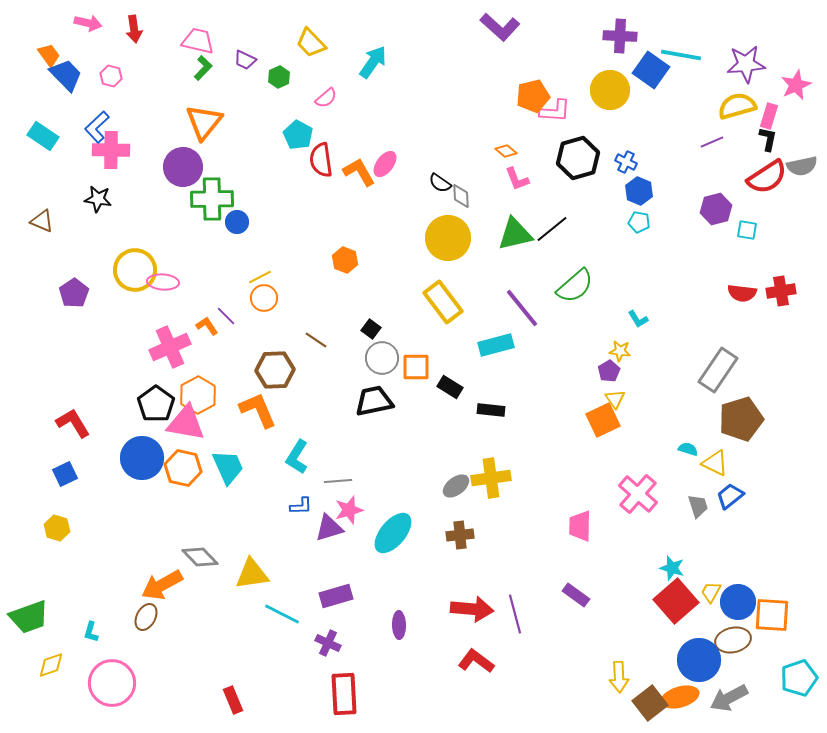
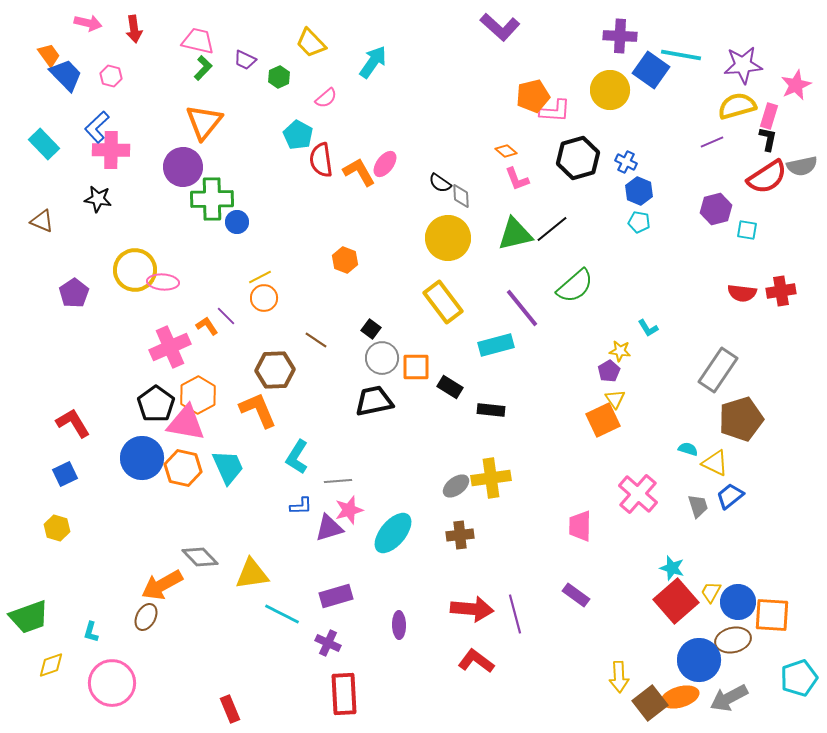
purple star at (746, 64): moved 3 px left, 1 px down
cyan rectangle at (43, 136): moved 1 px right, 8 px down; rotated 12 degrees clockwise
cyan L-shape at (638, 319): moved 10 px right, 9 px down
red rectangle at (233, 700): moved 3 px left, 9 px down
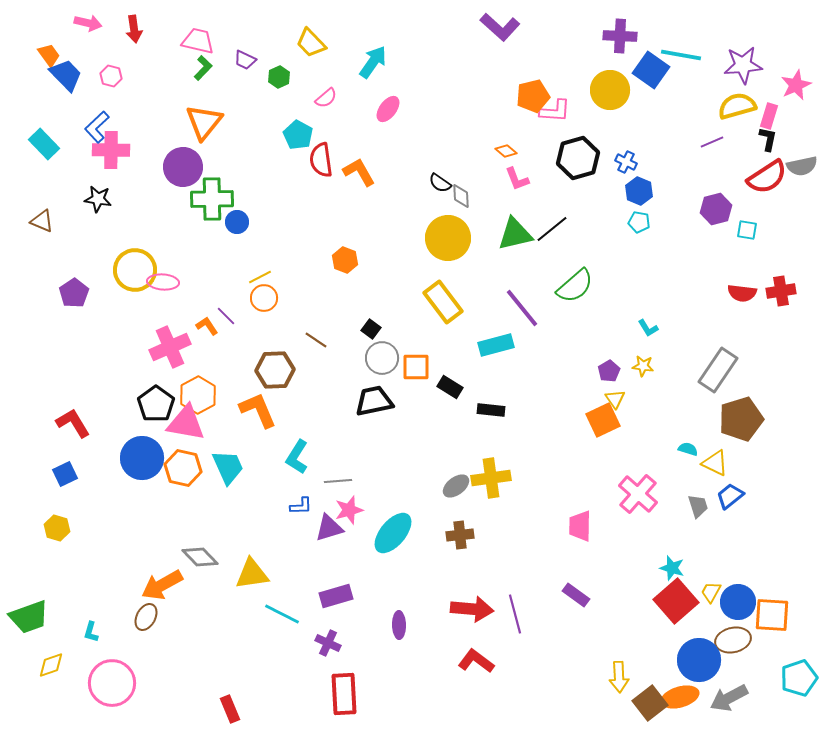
pink ellipse at (385, 164): moved 3 px right, 55 px up
yellow star at (620, 351): moved 23 px right, 15 px down
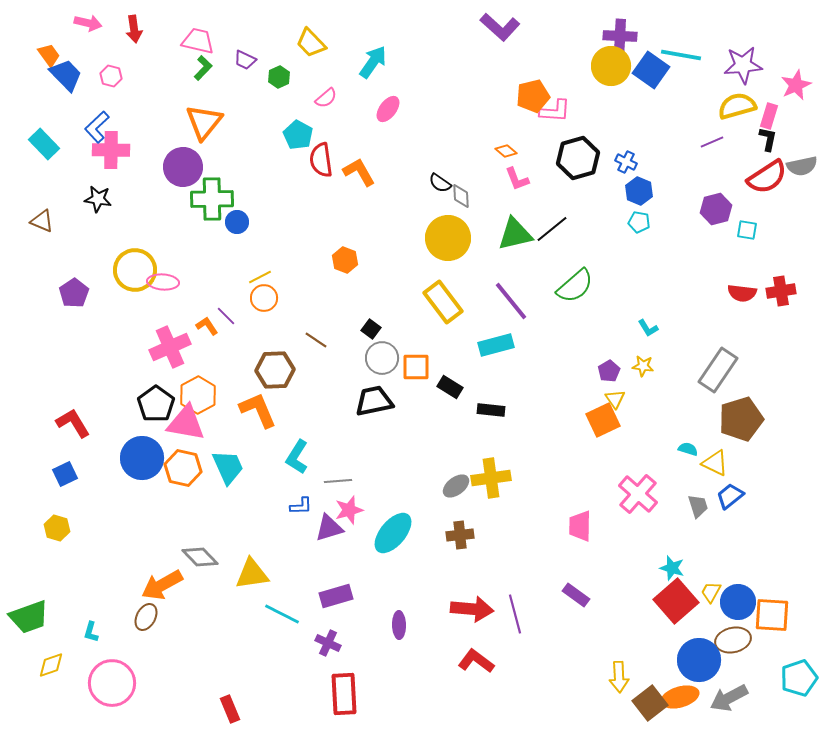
yellow circle at (610, 90): moved 1 px right, 24 px up
purple line at (522, 308): moved 11 px left, 7 px up
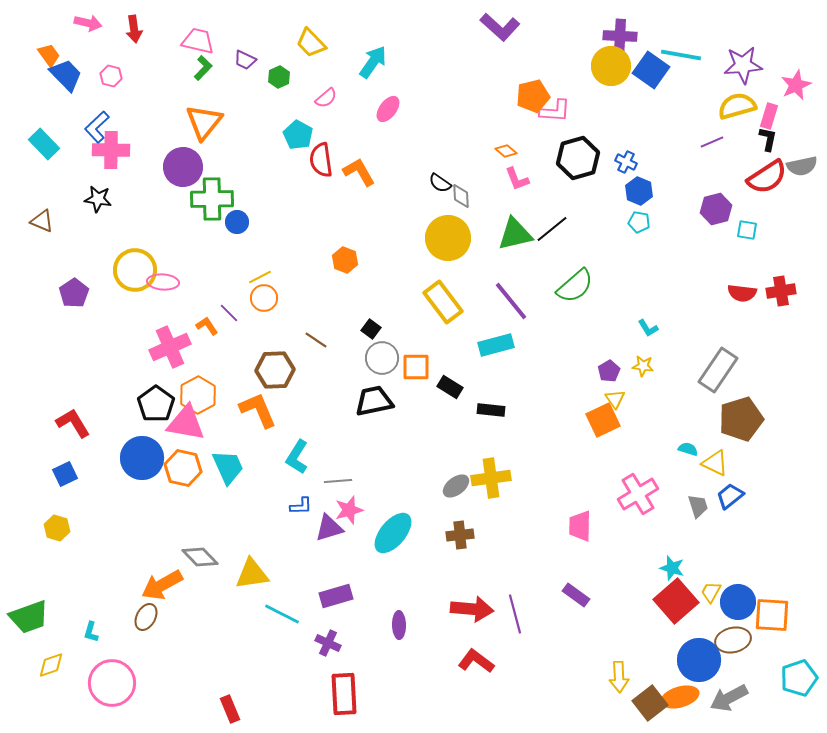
purple line at (226, 316): moved 3 px right, 3 px up
pink cross at (638, 494): rotated 18 degrees clockwise
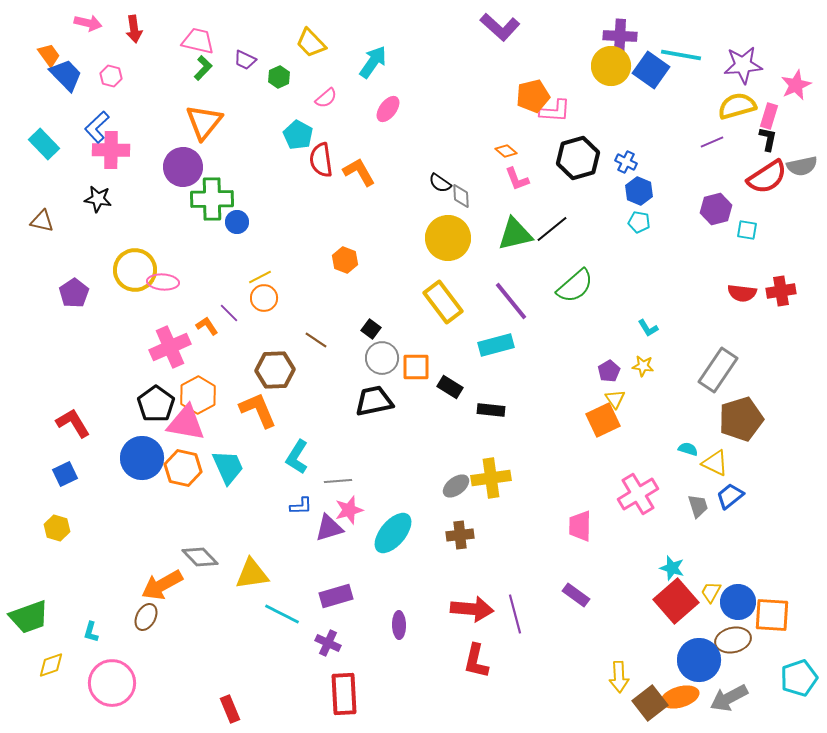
brown triangle at (42, 221): rotated 10 degrees counterclockwise
red L-shape at (476, 661): rotated 114 degrees counterclockwise
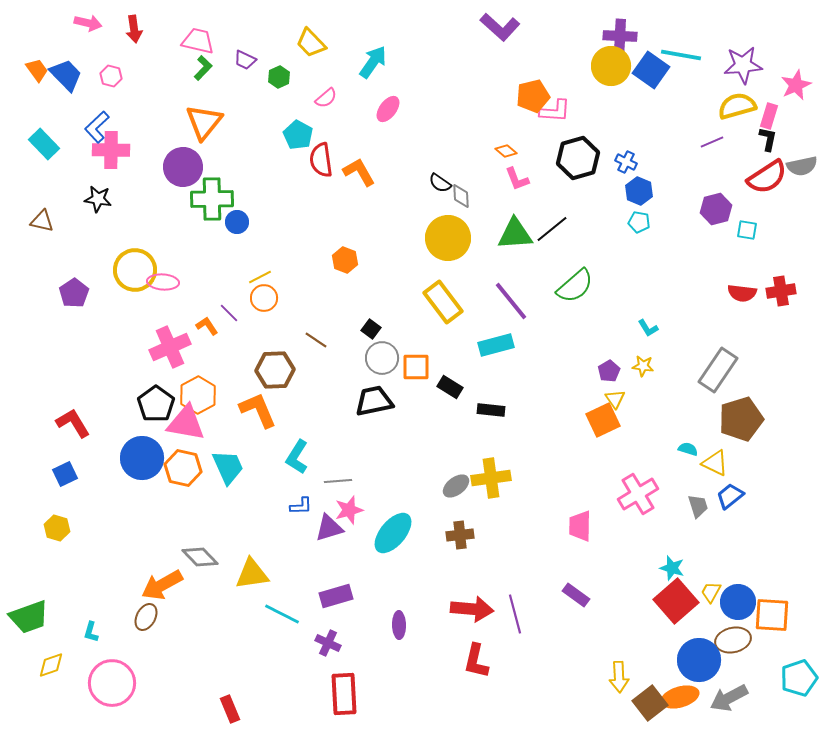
orange trapezoid at (49, 55): moved 12 px left, 15 px down
green triangle at (515, 234): rotated 9 degrees clockwise
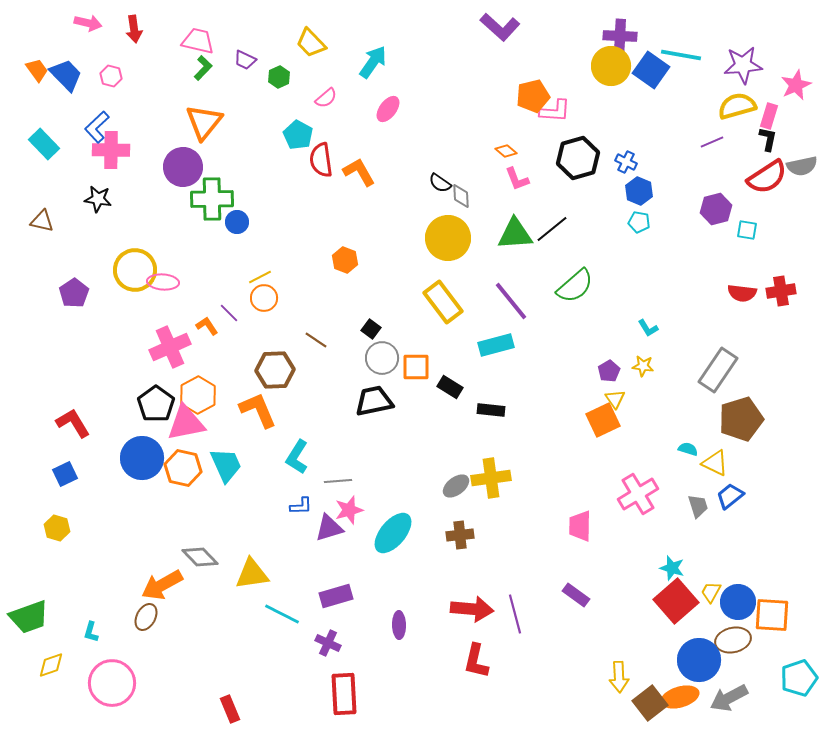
pink triangle at (186, 423): rotated 21 degrees counterclockwise
cyan trapezoid at (228, 467): moved 2 px left, 2 px up
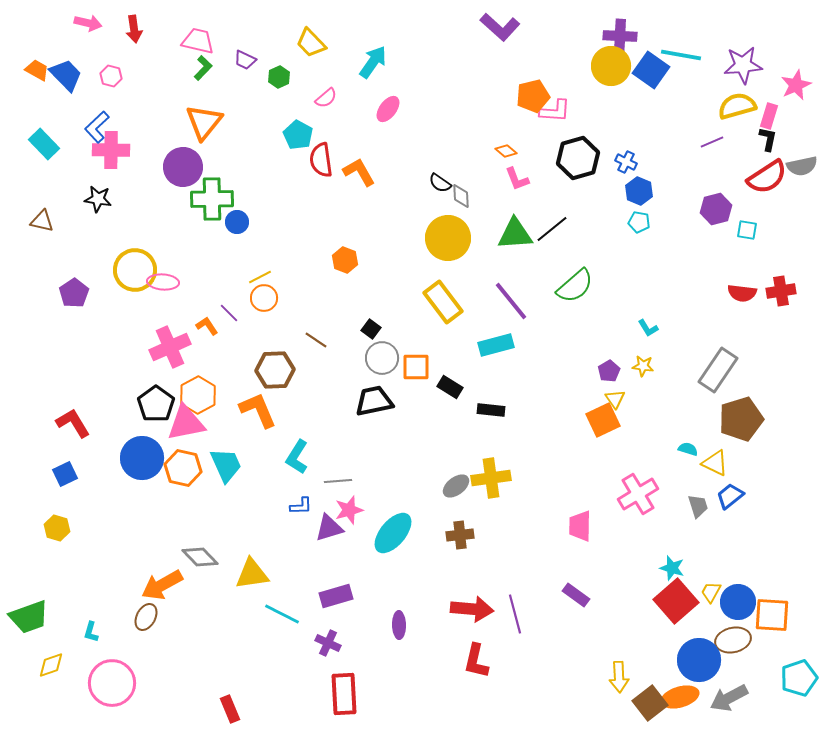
orange trapezoid at (37, 70): rotated 25 degrees counterclockwise
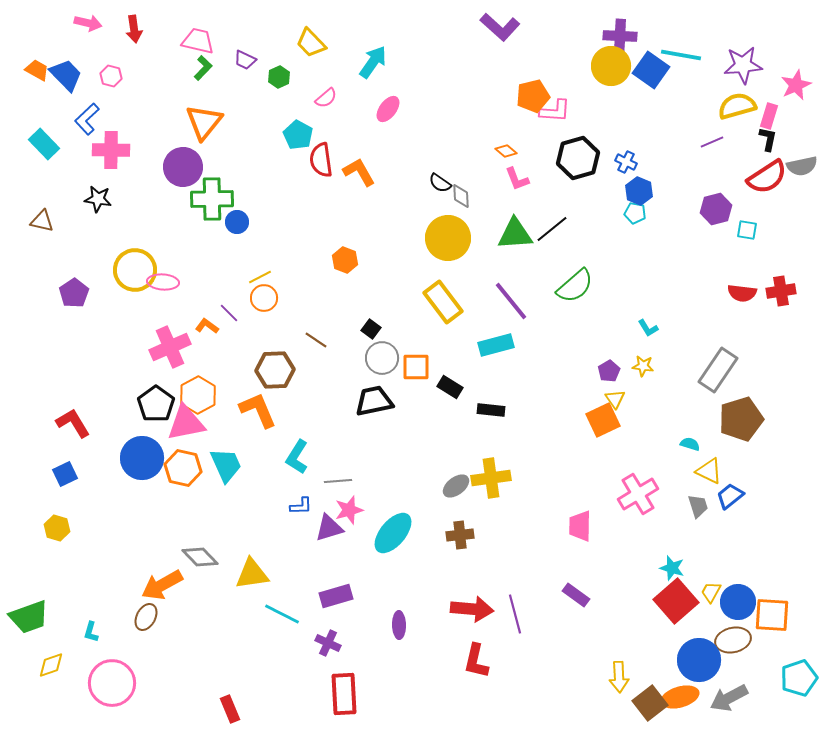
blue L-shape at (97, 127): moved 10 px left, 8 px up
cyan pentagon at (639, 222): moved 4 px left, 9 px up
orange L-shape at (207, 326): rotated 20 degrees counterclockwise
cyan semicircle at (688, 449): moved 2 px right, 5 px up
yellow triangle at (715, 463): moved 6 px left, 8 px down
